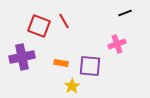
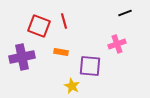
red line: rotated 14 degrees clockwise
orange rectangle: moved 11 px up
yellow star: rotated 14 degrees counterclockwise
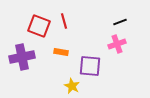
black line: moved 5 px left, 9 px down
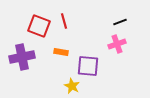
purple square: moved 2 px left
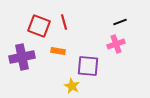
red line: moved 1 px down
pink cross: moved 1 px left
orange rectangle: moved 3 px left, 1 px up
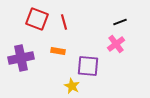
red square: moved 2 px left, 7 px up
pink cross: rotated 18 degrees counterclockwise
purple cross: moved 1 px left, 1 px down
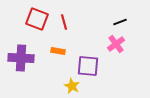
purple cross: rotated 15 degrees clockwise
